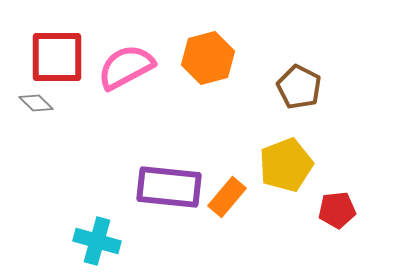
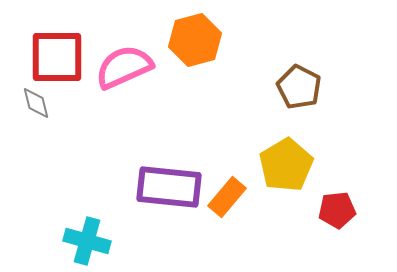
orange hexagon: moved 13 px left, 18 px up
pink semicircle: moved 2 px left; rotated 4 degrees clockwise
gray diamond: rotated 32 degrees clockwise
yellow pentagon: rotated 10 degrees counterclockwise
cyan cross: moved 10 px left
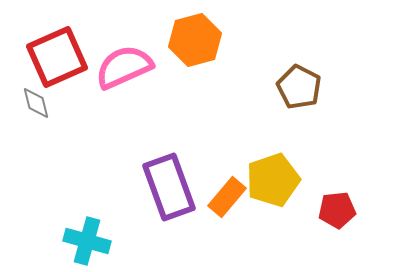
red square: rotated 24 degrees counterclockwise
yellow pentagon: moved 13 px left, 15 px down; rotated 12 degrees clockwise
purple rectangle: rotated 64 degrees clockwise
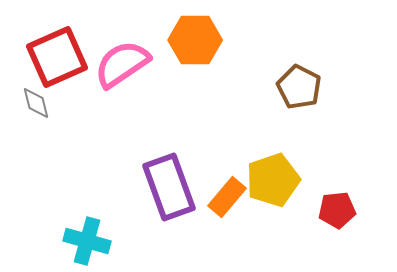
orange hexagon: rotated 15 degrees clockwise
pink semicircle: moved 2 px left, 3 px up; rotated 10 degrees counterclockwise
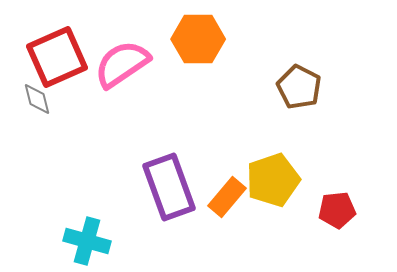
orange hexagon: moved 3 px right, 1 px up
gray diamond: moved 1 px right, 4 px up
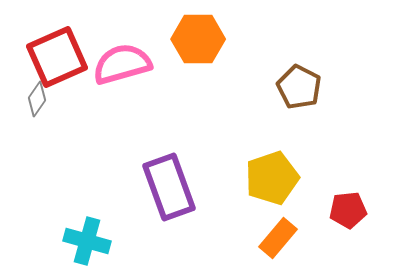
pink semicircle: rotated 18 degrees clockwise
gray diamond: rotated 48 degrees clockwise
yellow pentagon: moved 1 px left, 2 px up
orange rectangle: moved 51 px right, 41 px down
red pentagon: moved 11 px right
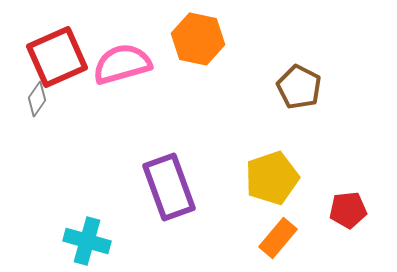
orange hexagon: rotated 12 degrees clockwise
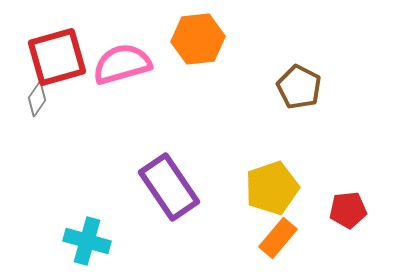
orange hexagon: rotated 18 degrees counterclockwise
red square: rotated 8 degrees clockwise
yellow pentagon: moved 10 px down
purple rectangle: rotated 14 degrees counterclockwise
